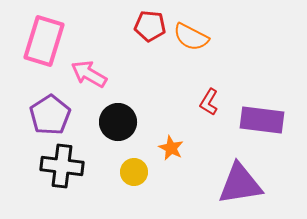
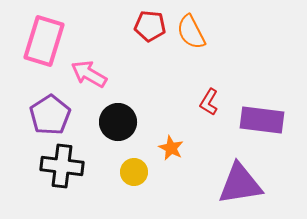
orange semicircle: moved 5 px up; rotated 36 degrees clockwise
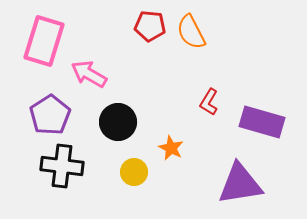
purple rectangle: moved 2 px down; rotated 9 degrees clockwise
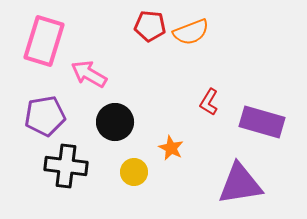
orange semicircle: rotated 84 degrees counterclockwise
purple pentagon: moved 5 px left, 1 px down; rotated 24 degrees clockwise
black circle: moved 3 px left
black cross: moved 4 px right
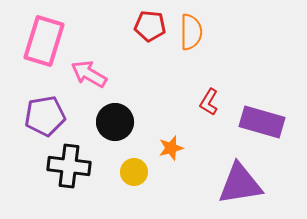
orange semicircle: rotated 69 degrees counterclockwise
orange star: rotated 30 degrees clockwise
black cross: moved 3 px right
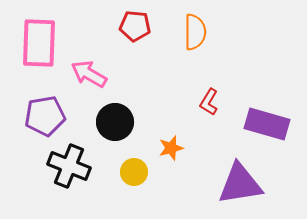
red pentagon: moved 15 px left
orange semicircle: moved 4 px right
pink rectangle: moved 5 px left, 2 px down; rotated 15 degrees counterclockwise
purple rectangle: moved 5 px right, 2 px down
black cross: rotated 15 degrees clockwise
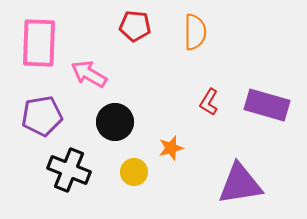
purple pentagon: moved 3 px left
purple rectangle: moved 19 px up
black cross: moved 4 px down
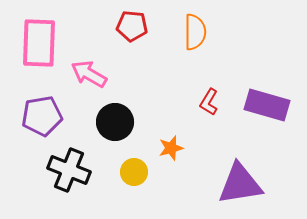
red pentagon: moved 3 px left
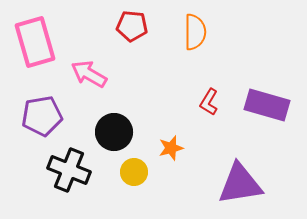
pink rectangle: moved 4 px left, 1 px up; rotated 18 degrees counterclockwise
black circle: moved 1 px left, 10 px down
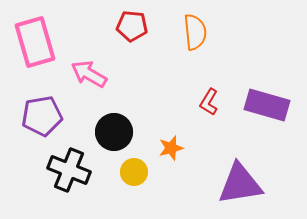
orange semicircle: rotated 6 degrees counterclockwise
